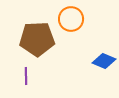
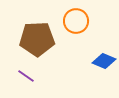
orange circle: moved 5 px right, 2 px down
purple line: rotated 54 degrees counterclockwise
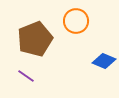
brown pentagon: moved 2 px left; rotated 20 degrees counterclockwise
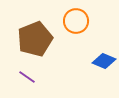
purple line: moved 1 px right, 1 px down
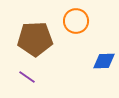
brown pentagon: rotated 20 degrees clockwise
blue diamond: rotated 25 degrees counterclockwise
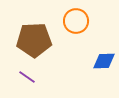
brown pentagon: moved 1 px left, 1 px down
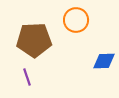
orange circle: moved 1 px up
purple line: rotated 36 degrees clockwise
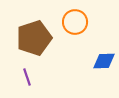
orange circle: moved 1 px left, 2 px down
brown pentagon: moved 2 px up; rotated 16 degrees counterclockwise
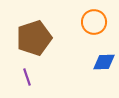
orange circle: moved 19 px right
blue diamond: moved 1 px down
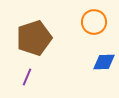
purple line: rotated 42 degrees clockwise
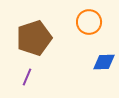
orange circle: moved 5 px left
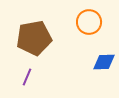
brown pentagon: rotated 8 degrees clockwise
